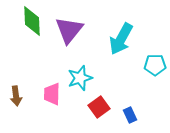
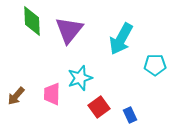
brown arrow: rotated 48 degrees clockwise
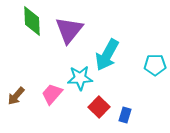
cyan arrow: moved 14 px left, 16 px down
cyan star: rotated 15 degrees clockwise
pink trapezoid: rotated 40 degrees clockwise
red square: rotated 10 degrees counterclockwise
blue rectangle: moved 5 px left; rotated 42 degrees clockwise
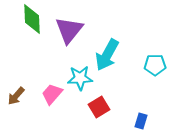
green diamond: moved 2 px up
red square: rotated 15 degrees clockwise
blue rectangle: moved 16 px right, 6 px down
